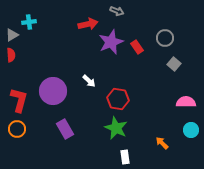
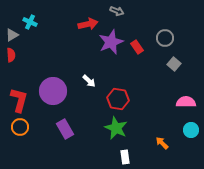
cyan cross: moved 1 px right; rotated 32 degrees clockwise
orange circle: moved 3 px right, 2 px up
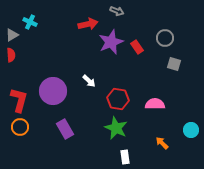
gray square: rotated 24 degrees counterclockwise
pink semicircle: moved 31 px left, 2 px down
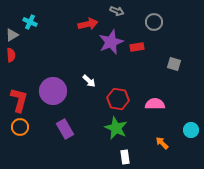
gray circle: moved 11 px left, 16 px up
red rectangle: rotated 64 degrees counterclockwise
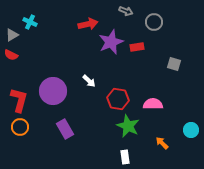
gray arrow: moved 9 px right
red semicircle: rotated 120 degrees clockwise
pink semicircle: moved 2 px left
green star: moved 12 px right, 2 px up
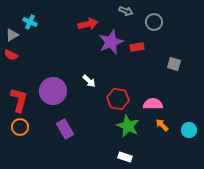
cyan circle: moved 2 px left
orange arrow: moved 18 px up
white rectangle: rotated 64 degrees counterclockwise
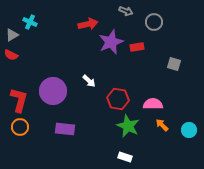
purple rectangle: rotated 54 degrees counterclockwise
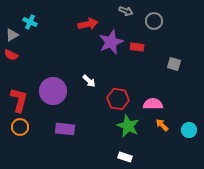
gray circle: moved 1 px up
red rectangle: rotated 16 degrees clockwise
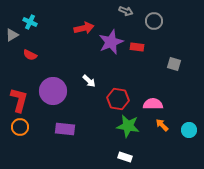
red arrow: moved 4 px left, 4 px down
red semicircle: moved 19 px right
green star: rotated 15 degrees counterclockwise
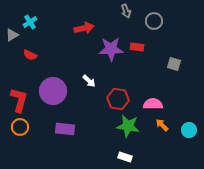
gray arrow: rotated 48 degrees clockwise
cyan cross: rotated 32 degrees clockwise
purple star: moved 7 px down; rotated 20 degrees clockwise
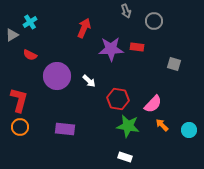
red arrow: rotated 54 degrees counterclockwise
purple circle: moved 4 px right, 15 px up
pink semicircle: rotated 132 degrees clockwise
